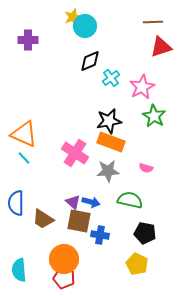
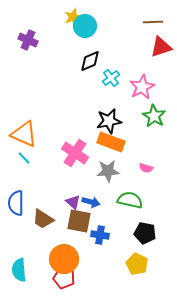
purple cross: rotated 24 degrees clockwise
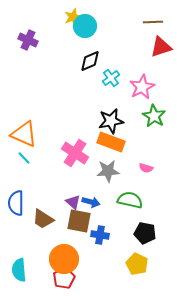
black star: moved 2 px right
red pentagon: rotated 30 degrees clockwise
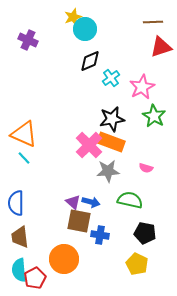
cyan circle: moved 3 px down
black star: moved 1 px right, 2 px up
pink cross: moved 14 px right, 8 px up; rotated 12 degrees clockwise
brown trapezoid: moved 23 px left, 18 px down; rotated 50 degrees clockwise
red pentagon: moved 29 px left
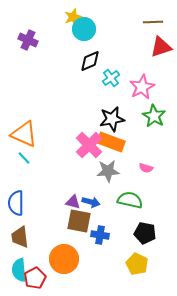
cyan circle: moved 1 px left
purple triangle: rotated 28 degrees counterclockwise
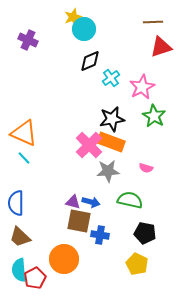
orange triangle: moved 1 px up
brown trapezoid: rotated 40 degrees counterclockwise
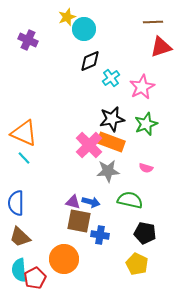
yellow star: moved 6 px left
green star: moved 8 px left, 8 px down; rotated 20 degrees clockwise
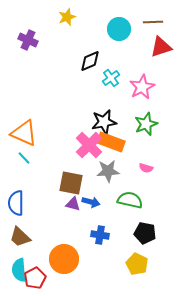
cyan circle: moved 35 px right
black star: moved 8 px left, 3 px down
purple triangle: moved 2 px down
brown square: moved 8 px left, 38 px up
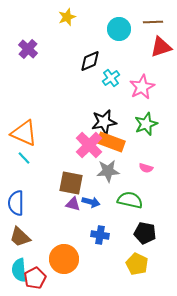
purple cross: moved 9 px down; rotated 18 degrees clockwise
